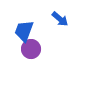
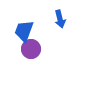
blue arrow: rotated 36 degrees clockwise
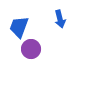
blue trapezoid: moved 5 px left, 4 px up
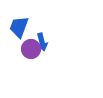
blue arrow: moved 18 px left, 23 px down
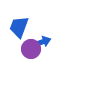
blue arrow: rotated 96 degrees counterclockwise
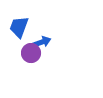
purple circle: moved 4 px down
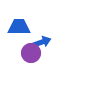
blue trapezoid: rotated 70 degrees clockwise
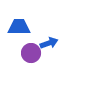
blue arrow: moved 7 px right, 1 px down
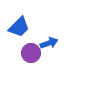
blue trapezoid: rotated 135 degrees clockwise
